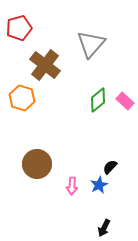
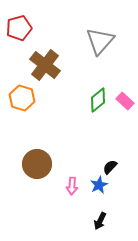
gray triangle: moved 9 px right, 3 px up
black arrow: moved 4 px left, 7 px up
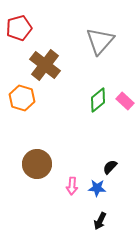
blue star: moved 2 px left, 3 px down; rotated 30 degrees clockwise
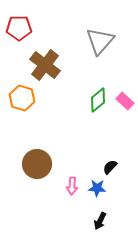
red pentagon: rotated 15 degrees clockwise
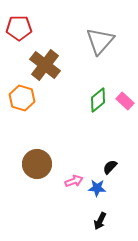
pink arrow: moved 2 px right, 5 px up; rotated 114 degrees counterclockwise
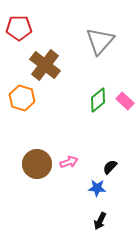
pink arrow: moved 5 px left, 19 px up
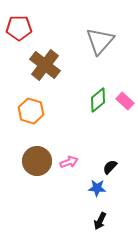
orange hexagon: moved 9 px right, 13 px down
brown circle: moved 3 px up
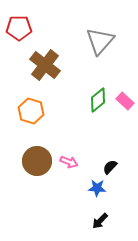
pink arrow: rotated 42 degrees clockwise
black arrow: rotated 18 degrees clockwise
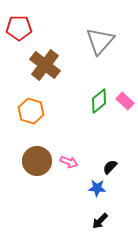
green diamond: moved 1 px right, 1 px down
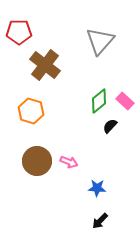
red pentagon: moved 4 px down
black semicircle: moved 41 px up
